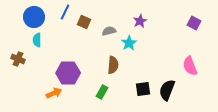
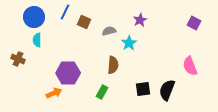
purple star: moved 1 px up
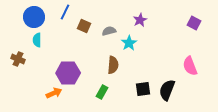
brown square: moved 4 px down
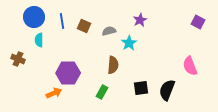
blue line: moved 3 px left, 9 px down; rotated 35 degrees counterclockwise
purple square: moved 4 px right, 1 px up
cyan semicircle: moved 2 px right
black square: moved 2 px left, 1 px up
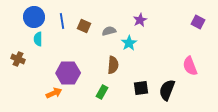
cyan semicircle: moved 1 px left, 1 px up
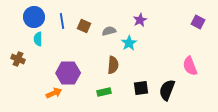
green rectangle: moved 2 px right; rotated 48 degrees clockwise
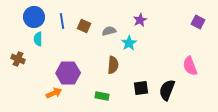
green rectangle: moved 2 px left, 4 px down; rotated 24 degrees clockwise
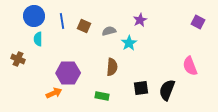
blue circle: moved 1 px up
brown semicircle: moved 1 px left, 2 px down
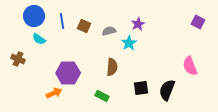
purple star: moved 2 px left, 4 px down
cyan semicircle: moved 1 px right; rotated 56 degrees counterclockwise
green rectangle: rotated 16 degrees clockwise
